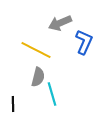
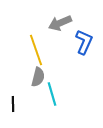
yellow line: rotated 44 degrees clockwise
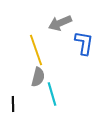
blue L-shape: moved 1 px down; rotated 15 degrees counterclockwise
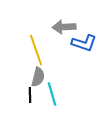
gray arrow: moved 4 px right, 4 px down; rotated 20 degrees clockwise
blue L-shape: rotated 100 degrees clockwise
black line: moved 17 px right, 9 px up
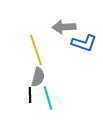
cyan line: moved 4 px left, 4 px down
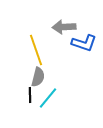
cyan line: rotated 55 degrees clockwise
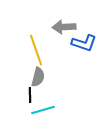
cyan line: moved 5 px left, 12 px down; rotated 35 degrees clockwise
